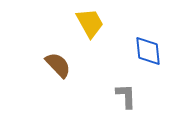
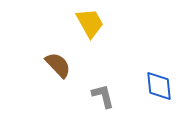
blue diamond: moved 11 px right, 35 px down
gray L-shape: moved 23 px left; rotated 12 degrees counterclockwise
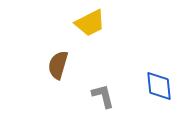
yellow trapezoid: rotated 92 degrees clockwise
brown semicircle: rotated 120 degrees counterclockwise
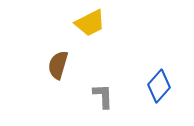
blue diamond: rotated 48 degrees clockwise
gray L-shape: rotated 12 degrees clockwise
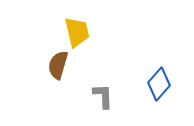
yellow trapezoid: moved 13 px left, 9 px down; rotated 76 degrees counterclockwise
blue diamond: moved 2 px up
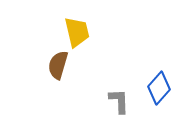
blue diamond: moved 4 px down
gray L-shape: moved 16 px right, 5 px down
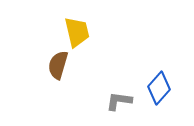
gray L-shape: rotated 80 degrees counterclockwise
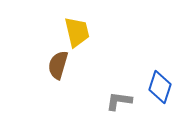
blue diamond: moved 1 px right, 1 px up; rotated 24 degrees counterclockwise
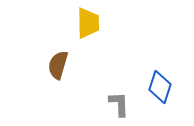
yellow trapezoid: moved 11 px right, 9 px up; rotated 12 degrees clockwise
gray L-shape: moved 3 px down; rotated 80 degrees clockwise
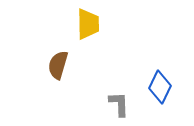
yellow trapezoid: moved 1 px down
blue diamond: rotated 8 degrees clockwise
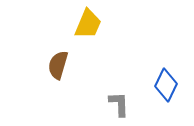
yellow trapezoid: rotated 24 degrees clockwise
blue diamond: moved 6 px right, 2 px up
